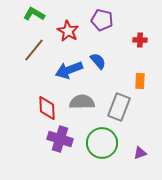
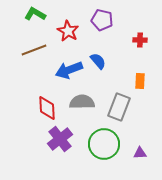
green L-shape: moved 1 px right
brown line: rotated 30 degrees clockwise
purple cross: rotated 35 degrees clockwise
green circle: moved 2 px right, 1 px down
purple triangle: rotated 16 degrees clockwise
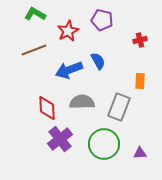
red star: rotated 15 degrees clockwise
red cross: rotated 16 degrees counterclockwise
blue semicircle: rotated 12 degrees clockwise
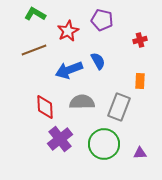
red diamond: moved 2 px left, 1 px up
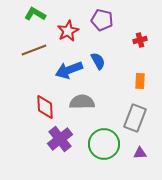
gray rectangle: moved 16 px right, 11 px down
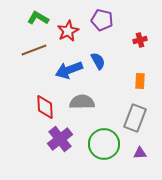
green L-shape: moved 3 px right, 4 px down
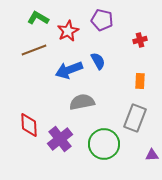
gray semicircle: rotated 10 degrees counterclockwise
red diamond: moved 16 px left, 18 px down
purple triangle: moved 12 px right, 2 px down
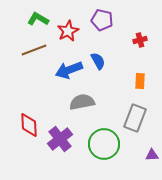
green L-shape: moved 1 px down
